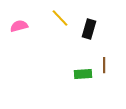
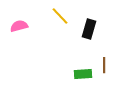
yellow line: moved 2 px up
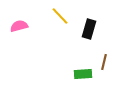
brown line: moved 3 px up; rotated 14 degrees clockwise
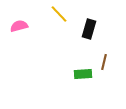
yellow line: moved 1 px left, 2 px up
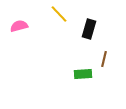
brown line: moved 3 px up
